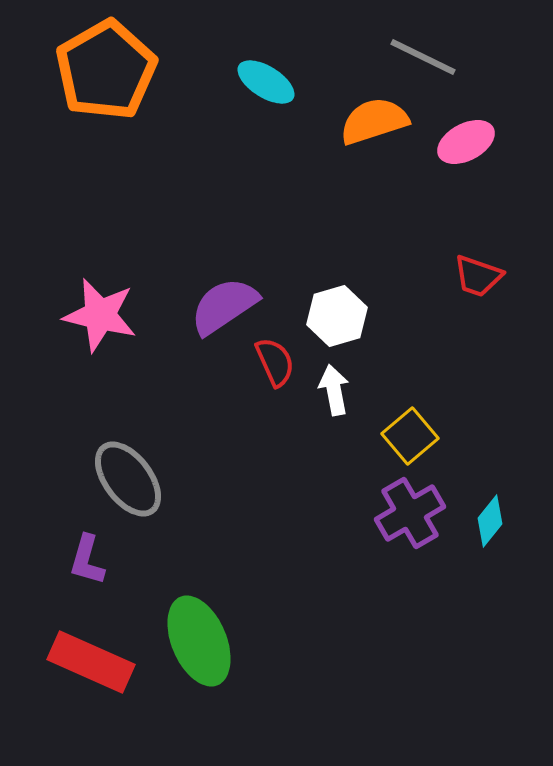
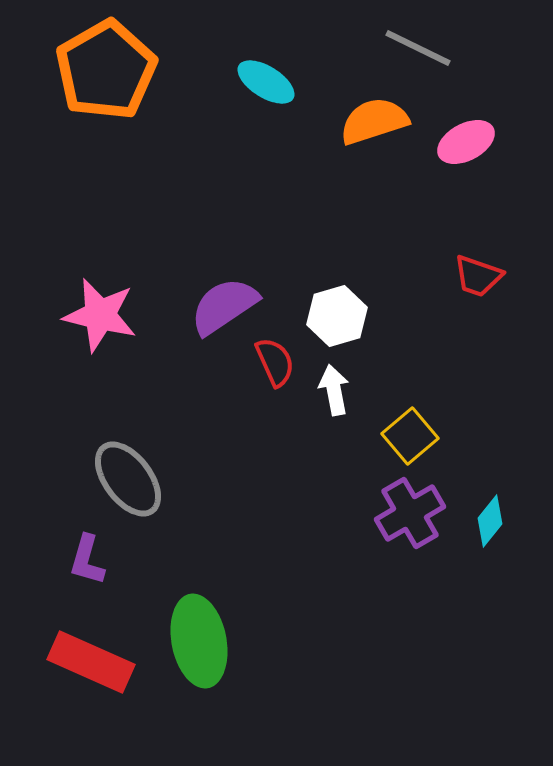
gray line: moved 5 px left, 9 px up
green ellipse: rotated 12 degrees clockwise
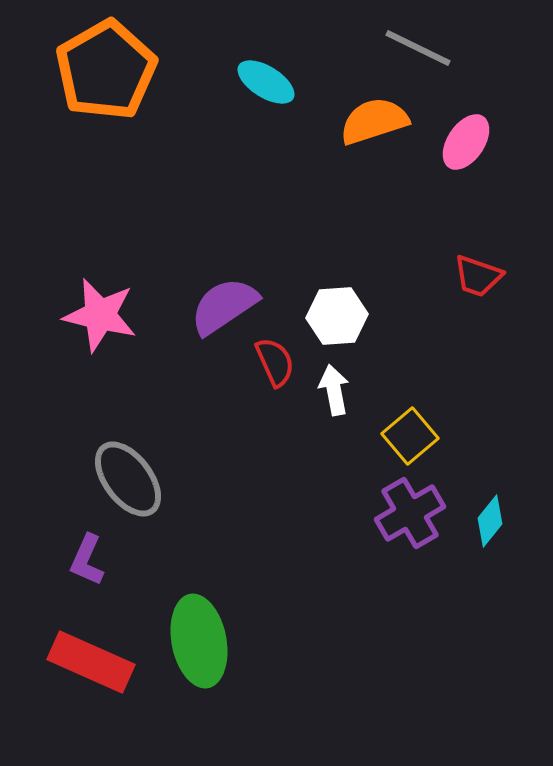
pink ellipse: rotated 28 degrees counterclockwise
white hexagon: rotated 12 degrees clockwise
purple L-shape: rotated 8 degrees clockwise
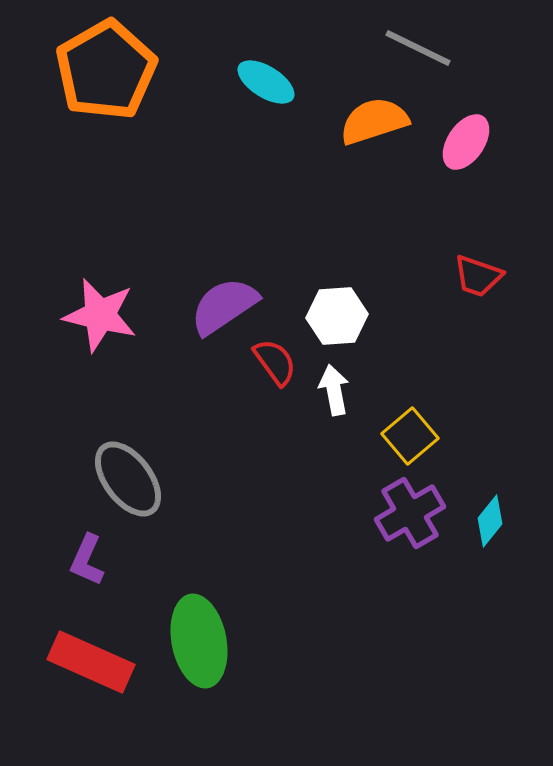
red semicircle: rotated 12 degrees counterclockwise
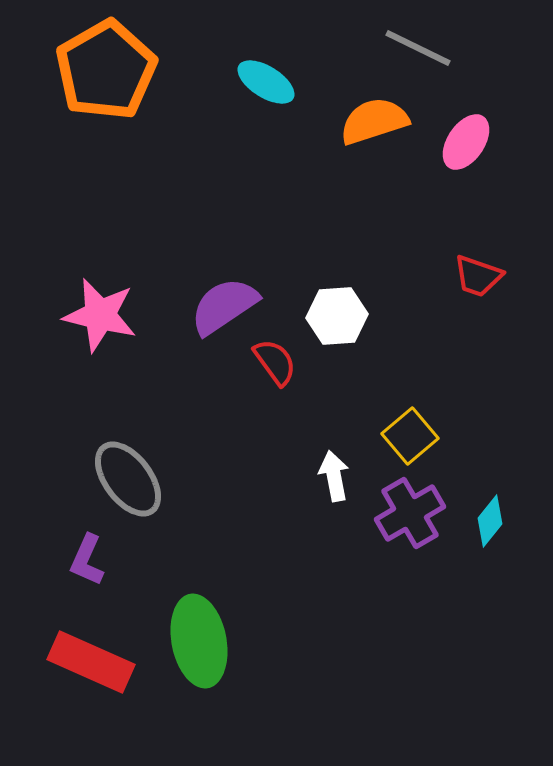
white arrow: moved 86 px down
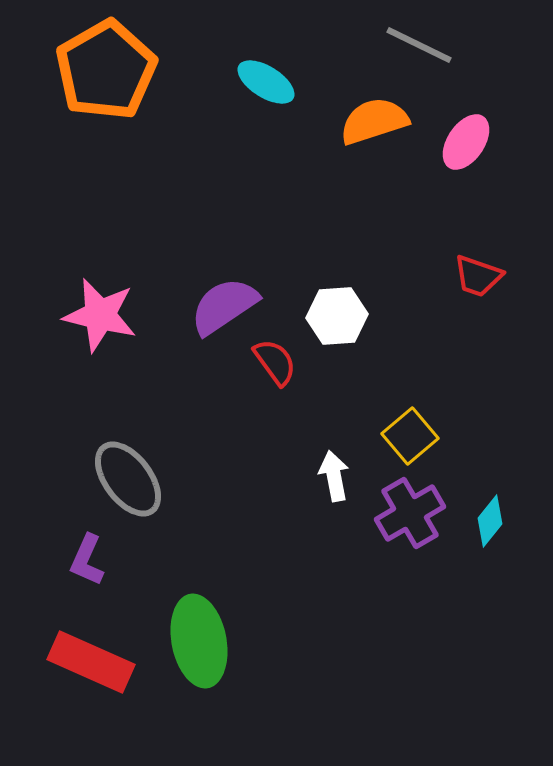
gray line: moved 1 px right, 3 px up
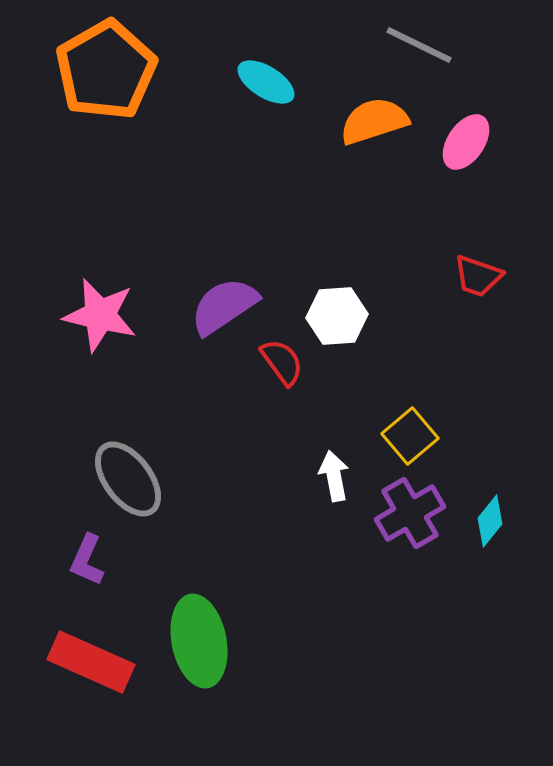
red semicircle: moved 7 px right
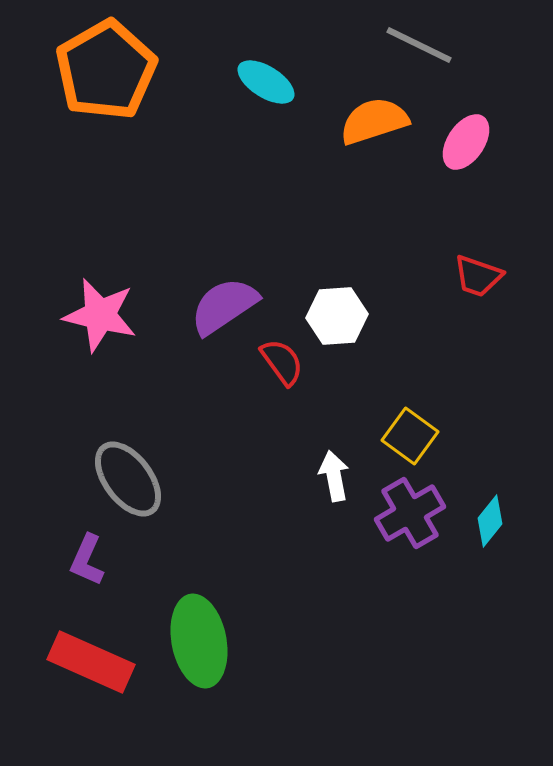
yellow square: rotated 14 degrees counterclockwise
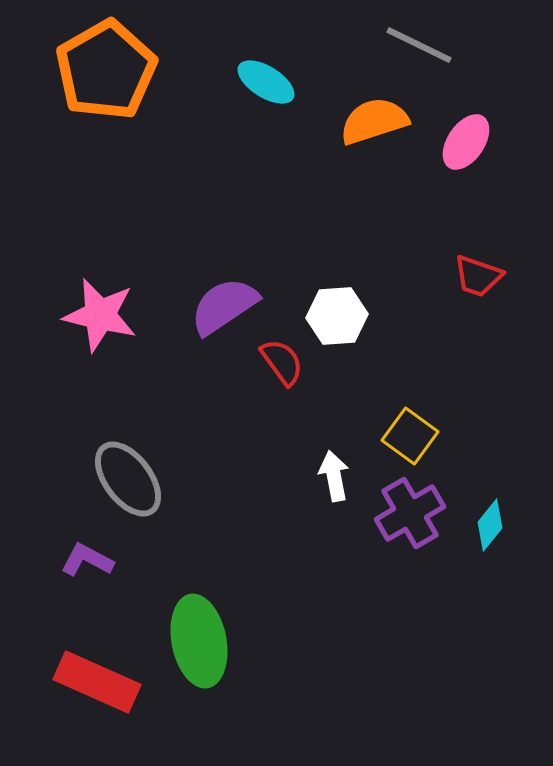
cyan diamond: moved 4 px down
purple L-shape: rotated 94 degrees clockwise
red rectangle: moved 6 px right, 20 px down
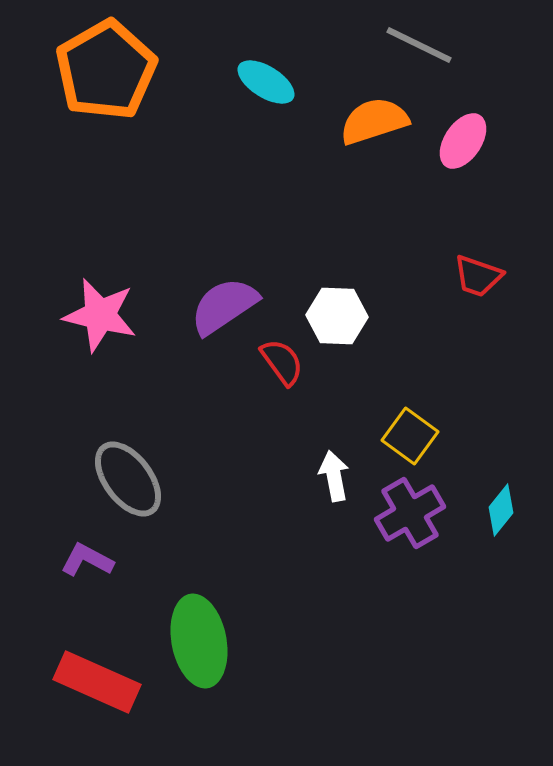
pink ellipse: moved 3 px left, 1 px up
white hexagon: rotated 6 degrees clockwise
cyan diamond: moved 11 px right, 15 px up
